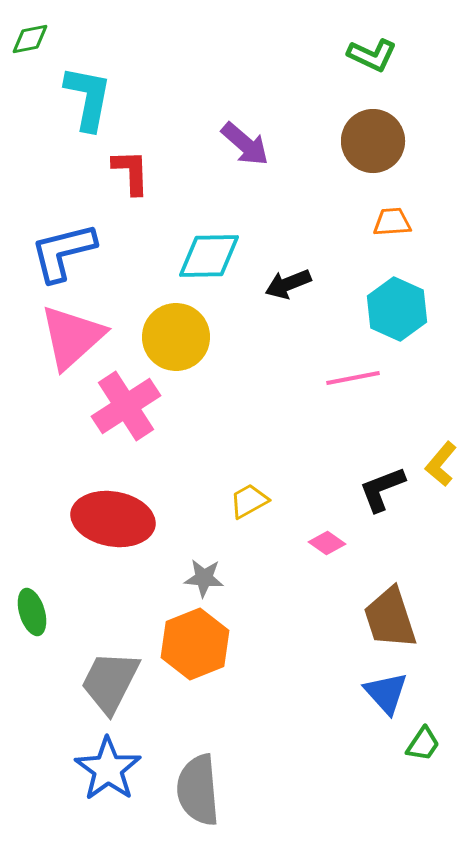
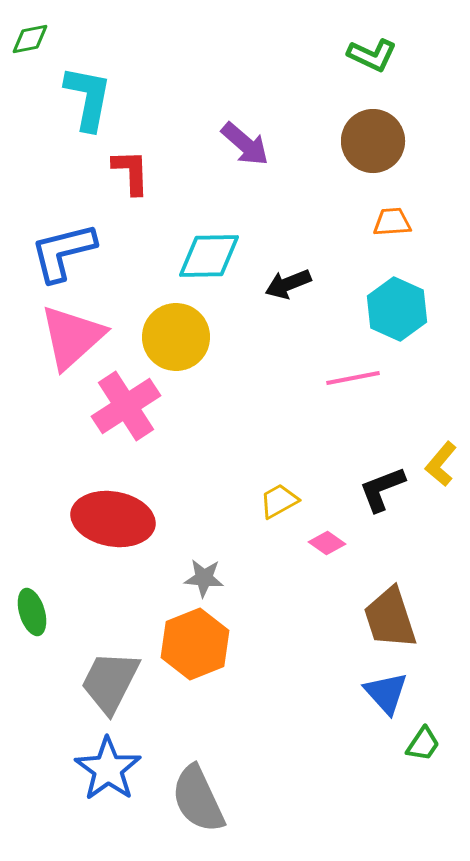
yellow trapezoid: moved 30 px right
gray semicircle: moved 9 px down; rotated 20 degrees counterclockwise
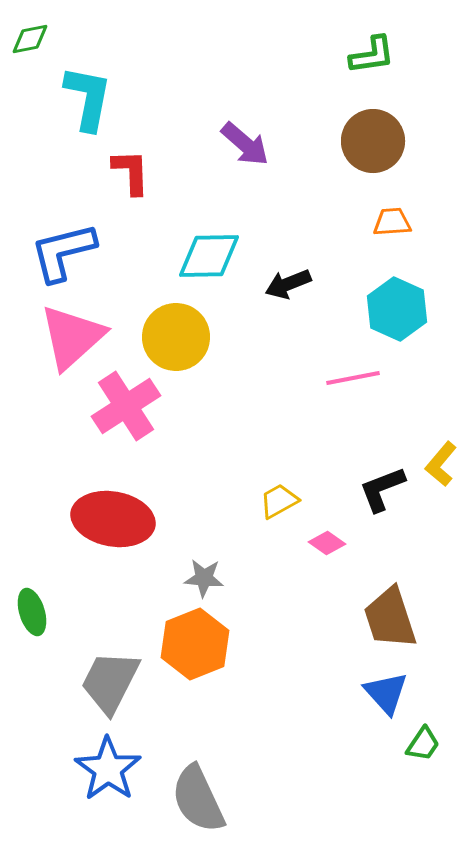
green L-shape: rotated 33 degrees counterclockwise
